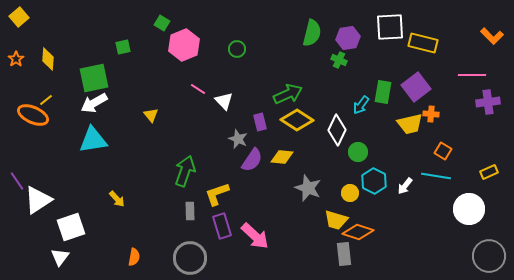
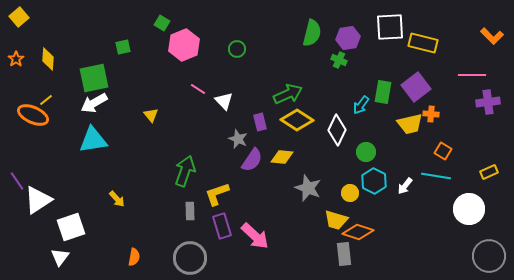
green circle at (358, 152): moved 8 px right
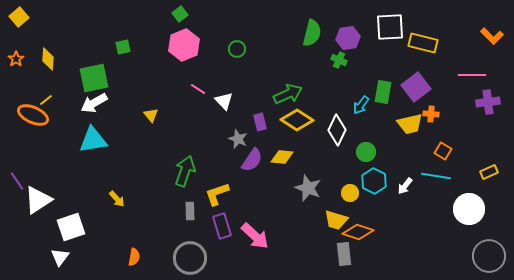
green square at (162, 23): moved 18 px right, 9 px up; rotated 21 degrees clockwise
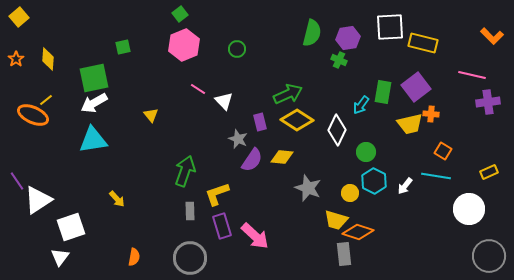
pink line at (472, 75): rotated 12 degrees clockwise
